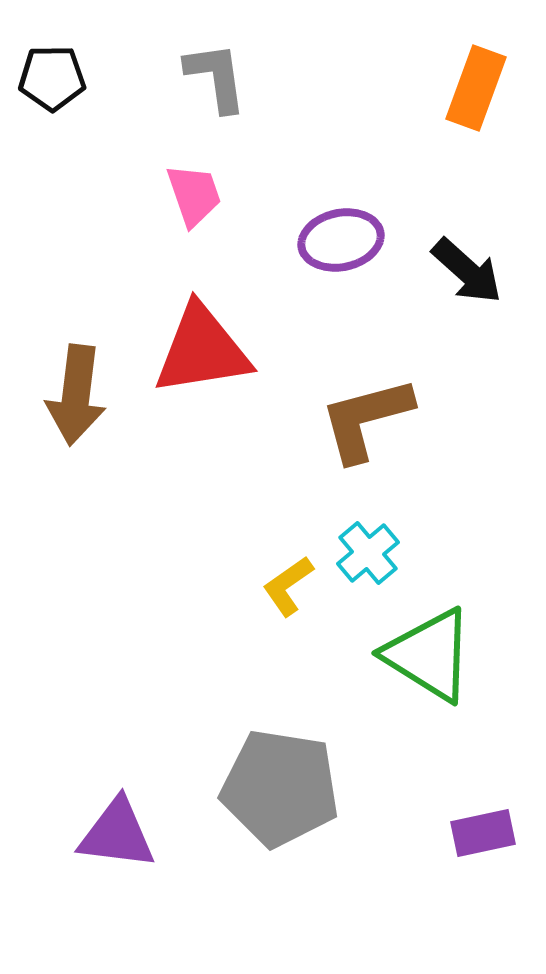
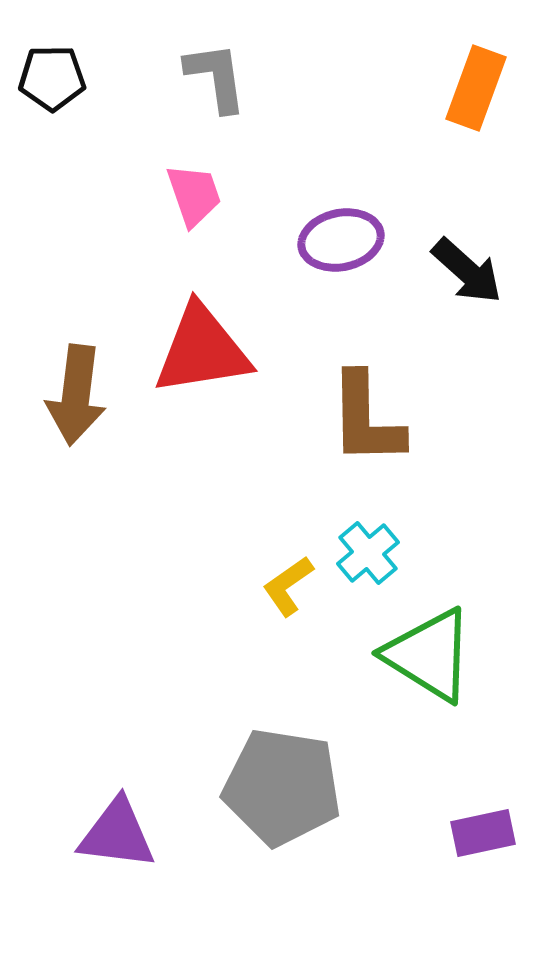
brown L-shape: rotated 76 degrees counterclockwise
gray pentagon: moved 2 px right, 1 px up
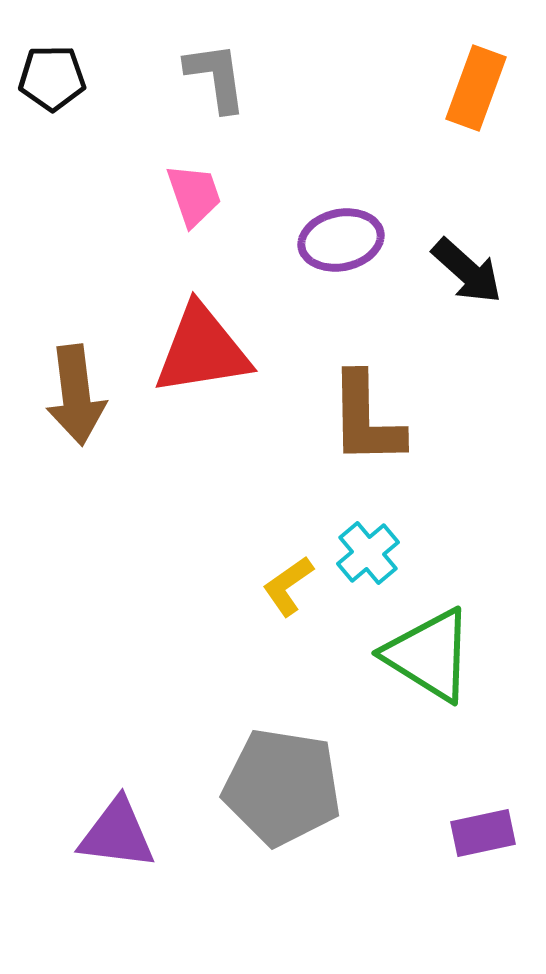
brown arrow: rotated 14 degrees counterclockwise
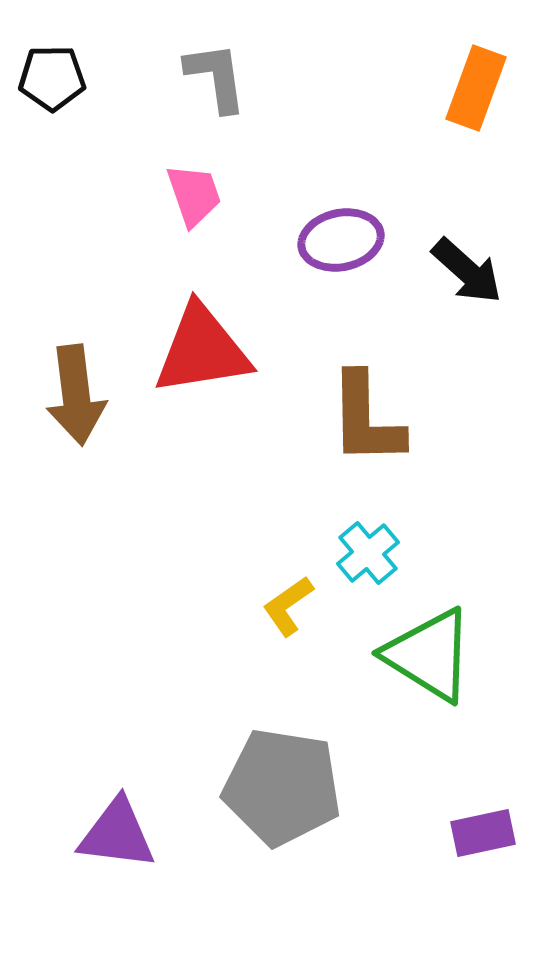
yellow L-shape: moved 20 px down
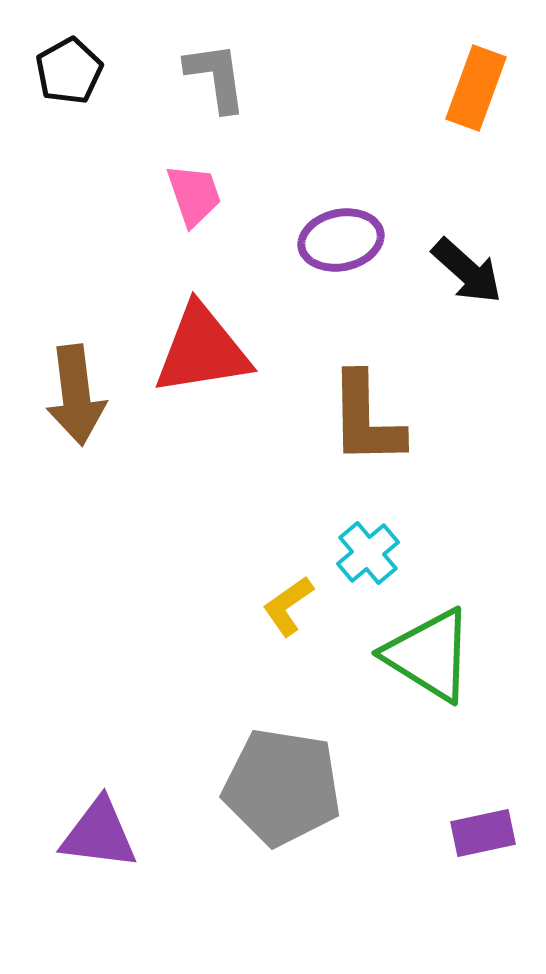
black pentagon: moved 17 px right, 7 px up; rotated 28 degrees counterclockwise
purple triangle: moved 18 px left
